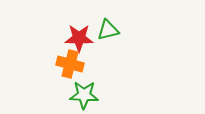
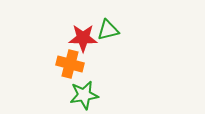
red star: moved 4 px right
green star: rotated 12 degrees counterclockwise
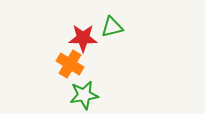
green triangle: moved 4 px right, 3 px up
orange cross: rotated 16 degrees clockwise
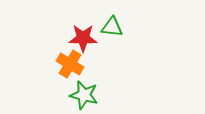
green triangle: rotated 20 degrees clockwise
green star: rotated 24 degrees clockwise
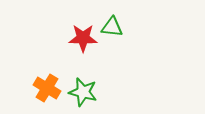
orange cross: moved 23 px left, 24 px down
green star: moved 1 px left, 3 px up
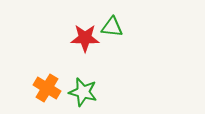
red star: moved 2 px right
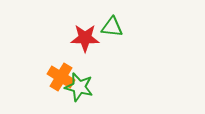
orange cross: moved 14 px right, 11 px up
green star: moved 4 px left, 5 px up
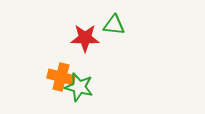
green triangle: moved 2 px right, 2 px up
orange cross: rotated 16 degrees counterclockwise
